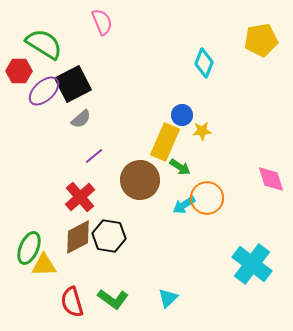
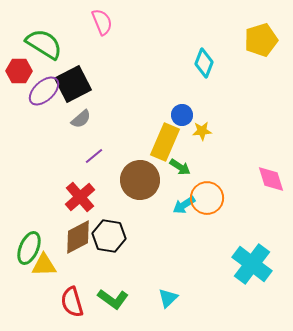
yellow pentagon: rotated 8 degrees counterclockwise
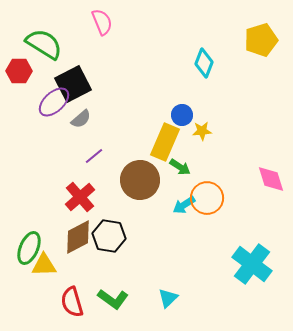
purple ellipse: moved 10 px right, 11 px down
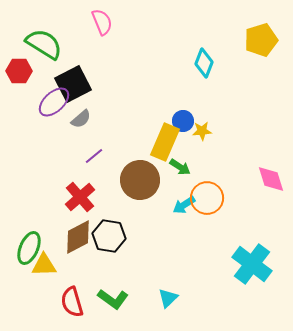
blue circle: moved 1 px right, 6 px down
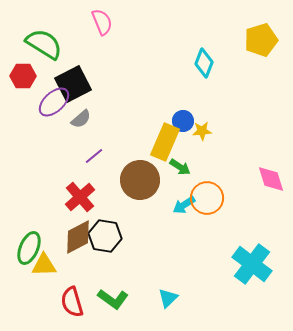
red hexagon: moved 4 px right, 5 px down
black hexagon: moved 4 px left
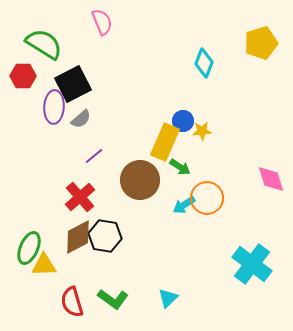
yellow pentagon: moved 3 px down
purple ellipse: moved 5 px down; rotated 44 degrees counterclockwise
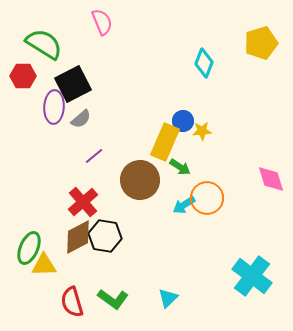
red cross: moved 3 px right, 5 px down
cyan cross: moved 12 px down
